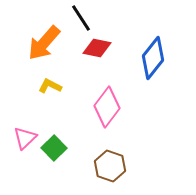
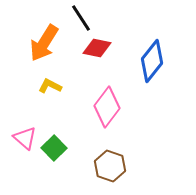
orange arrow: rotated 9 degrees counterclockwise
blue diamond: moved 1 px left, 3 px down
pink triangle: rotated 35 degrees counterclockwise
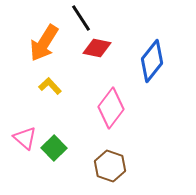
yellow L-shape: rotated 20 degrees clockwise
pink diamond: moved 4 px right, 1 px down
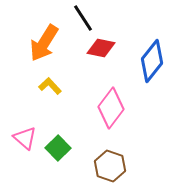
black line: moved 2 px right
red diamond: moved 4 px right
green square: moved 4 px right
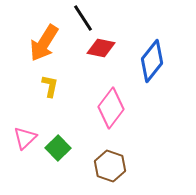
yellow L-shape: rotated 55 degrees clockwise
pink triangle: rotated 35 degrees clockwise
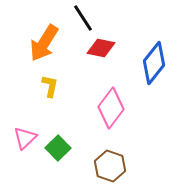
blue diamond: moved 2 px right, 2 px down
